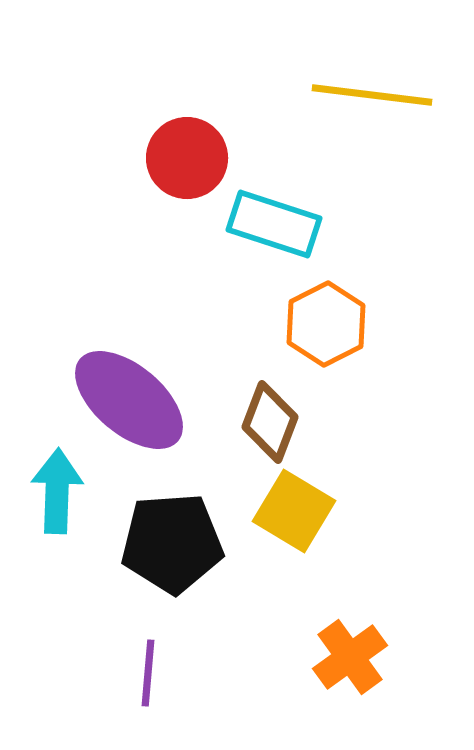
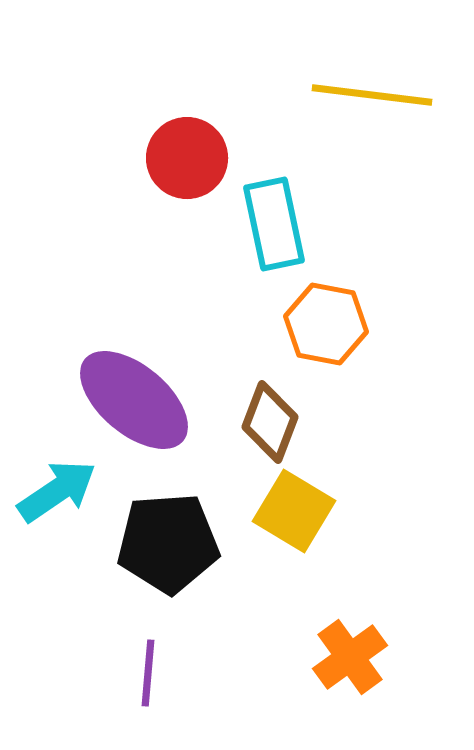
cyan rectangle: rotated 60 degrees clockwise
orange hexagon: rotated 22 degrees counterclockwise
purple ellipse: moved 5 px right
cyan arrow: rotated 54 degrees clockwise
black pentagon: moved 4 px left
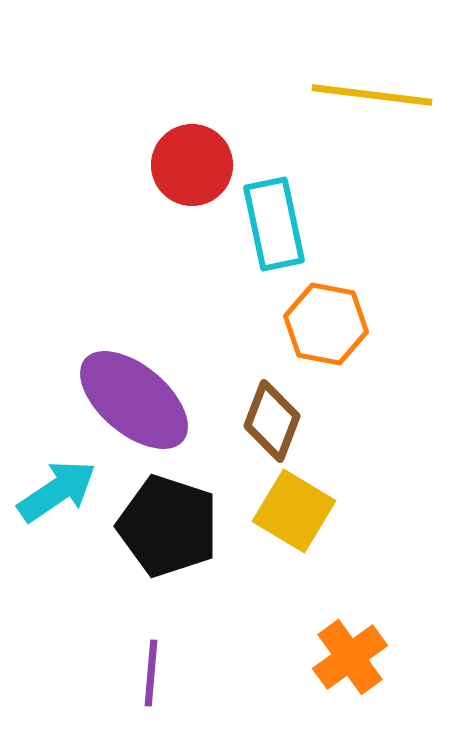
red circle: moved 5 px right, 7 px down
brown diamond: moved 2 px right, 1 px up
black pentagon: moved 17 px up; rotated 22 degrees clockwise
purple line: moved 3 px right
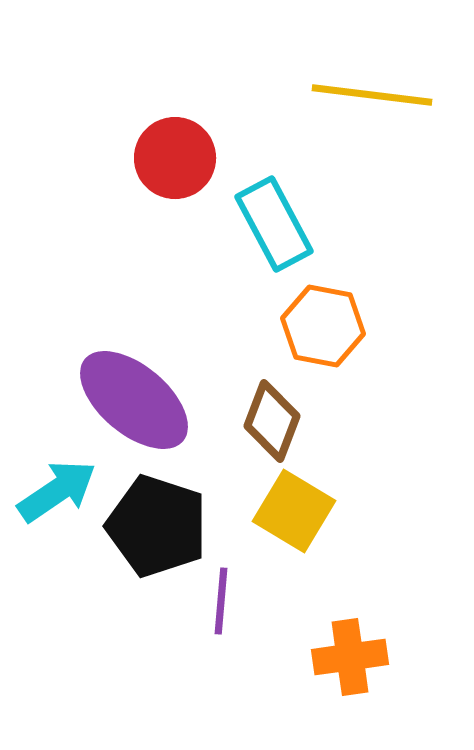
red circle: moved 17 px left, 7 px up
cyan rectangle: rotated 16 degrees counterclockwise
orange hexagon: moved 3 px left, 2 px down
black pentagon: moved 11 px left
orange cross: rotated 28 degrees clockwise
purple line: moved 70 px right, 72 px up
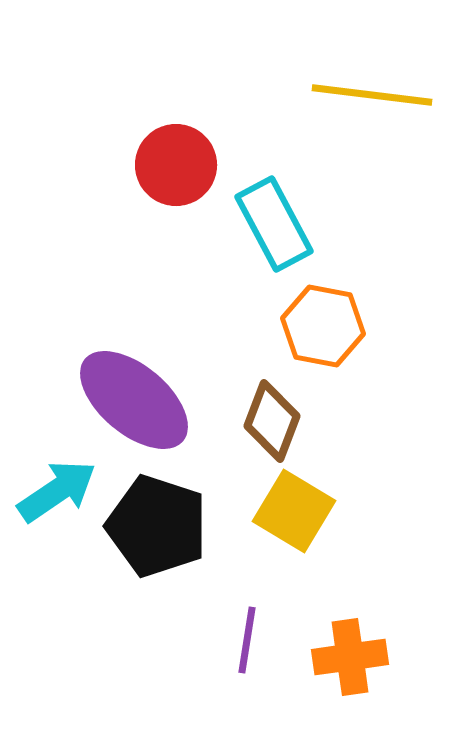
red circle: moved 1 px right, 7 px down
purple line: moved 26 px right, 39 px down; rotated 4 degrees clockwise
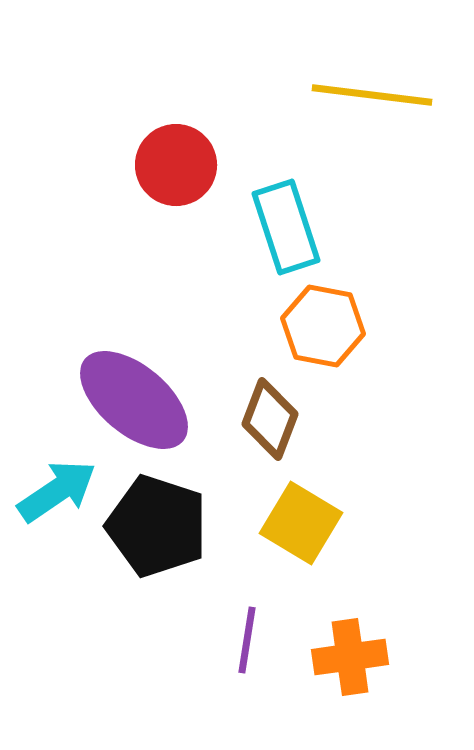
cyan rectangle: moved 12 px right, 3 px down; rotated 10 degrees clockwise
brown diamond: moved 2 px left, 2 px up
yellow square: moved 7 px right, 12 px down
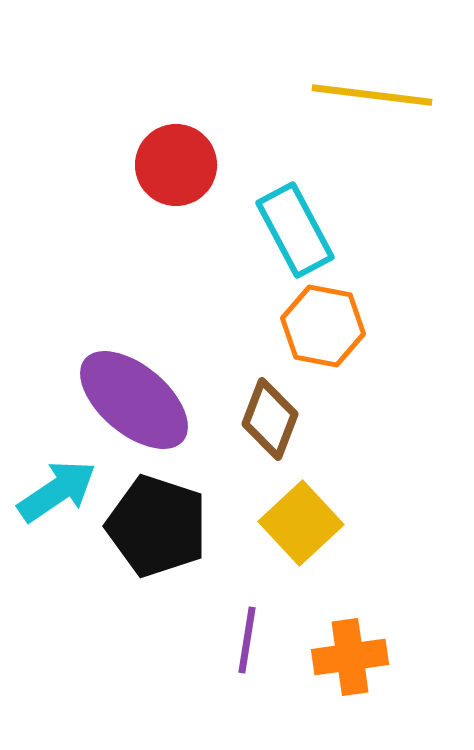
cyan rectangle: moved 9 px right, 3 px down; rotated 10 degrees counterclockwise
yellow square: rotated 16 degrees clockwise
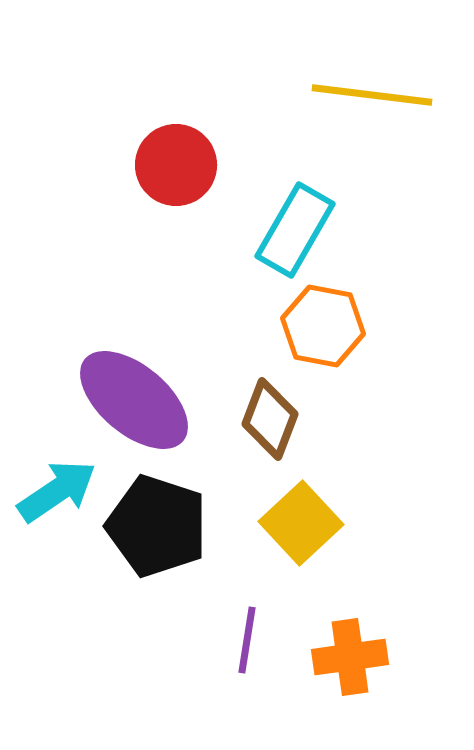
cyan rectangle: rotated 58 degrees clockwise
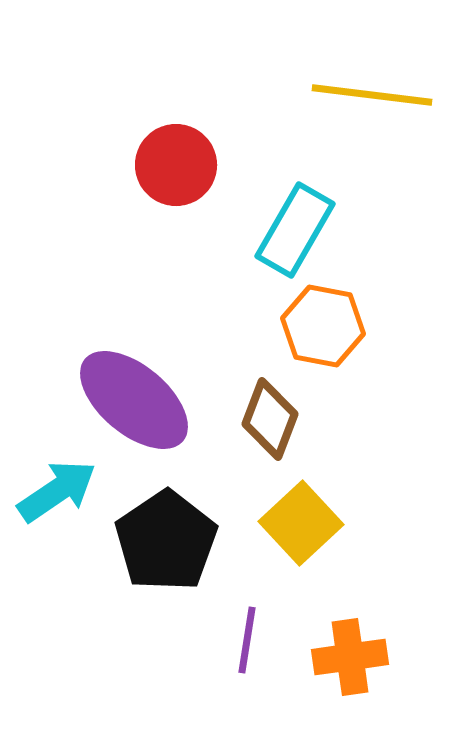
black pentagon: moved 9 px right, 15 px down; rotated 20 degrees clockwise
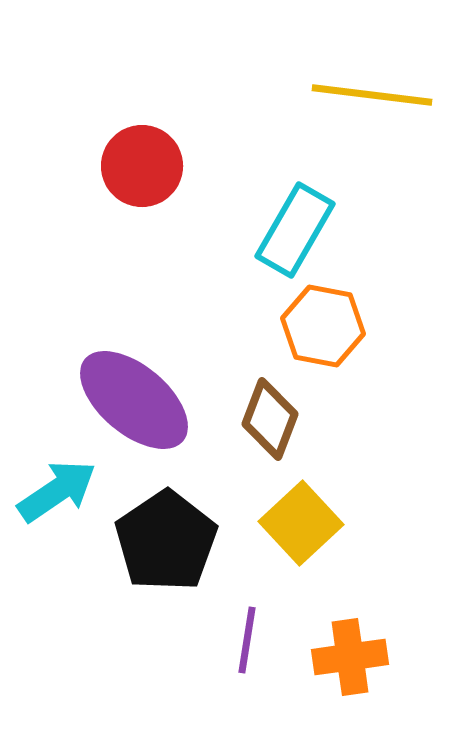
red circle: moved 34 px left, 1 px down
